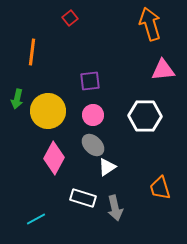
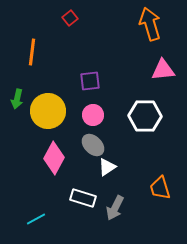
gray arrow: rotated 40 degrees clockwise
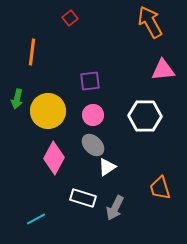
orange arrow: moved 2 px up; rotated 12 degrees counterclockwise
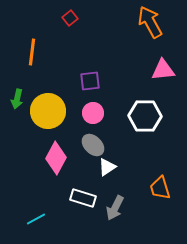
pink circle: moved 2 px up
pink diamond: moved 2 px right
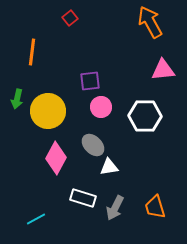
pink circle: moved 8 px right, 6 px up
white triangle: moved 2 px right; rotated 24 degrees clockwise
orange trapezoid: moved 5 px left, 19 px down
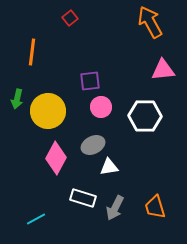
gray ellipse: rotated 70 degrees counterclockwise
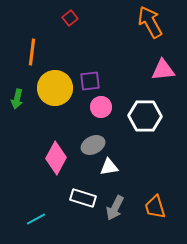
yellow circle: moved 7 px right, 23 px up
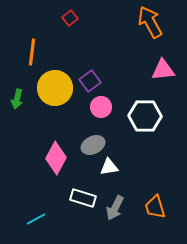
purple square: rotated 30 degrees counterclockwise
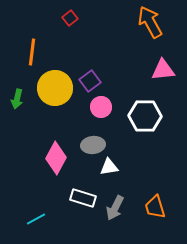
gray ellipse: rotated 20 degrees clockwise
